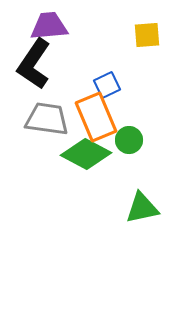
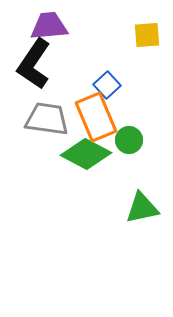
blue square: rotated 16 degrees counterclockwise
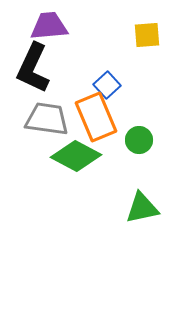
black L-shape: moved 1 px left, 4 px down; rotated 9 degrees counterclockwise
green circle: moved 10 px right
green diamond: moved 10 px left, 2 px down
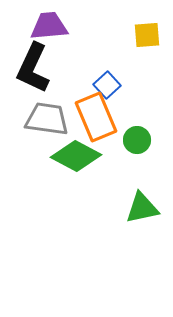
green circle: moved 2 px left
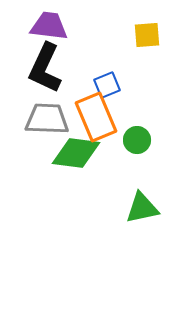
purple trapezoid: rotated 12 degrees clockwise
black L-shape: moved 12 px right
blue square: rotated 20 degrees clockwise
gray trapezoid: rotated 6 degrees counterclockwise
green diamond: moved 3 px up; rotated 21 degrees counterclockwise
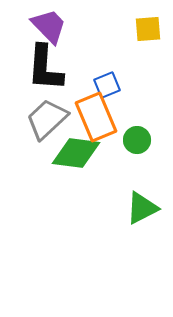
purple trapezoid: rotated 39 degrees clockwise
yellow square: moved 1 px right, 6 px up
black L-shape: rotated 21 degrees counterclockwise
gray trapezoid: rotated 45 degrees counterclockwise
green triangle: rotated 15 degrees counterclockwise
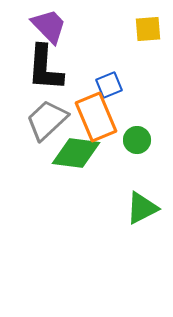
blue square: moved 2 px right
gray trapezoid: moved 1 px down
